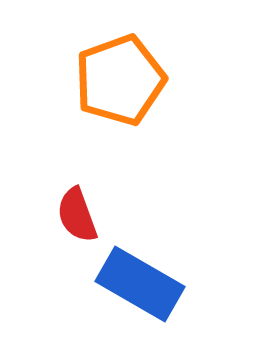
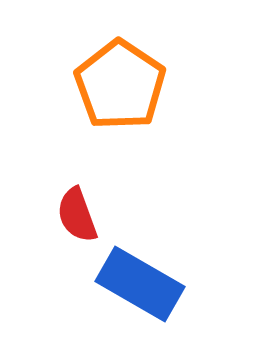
orange pentagon: moved 5 px down; rotated 18 degrees counterclockwise
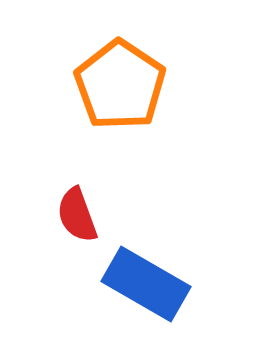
blue rectangle: moved 6 px right
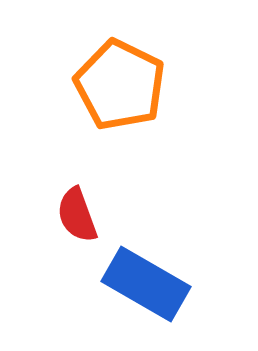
orange pentagon: rotated 8 degrees counterclockwise
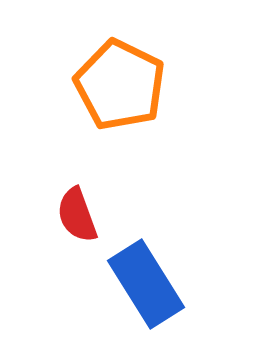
blue rectangle: rotated 28 degrees clockwise
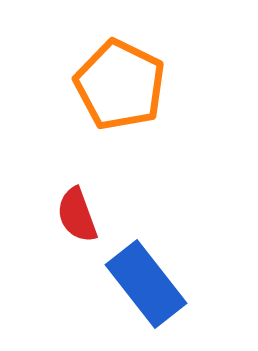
blue rectangle: rotated 6 degrees counterclockwise
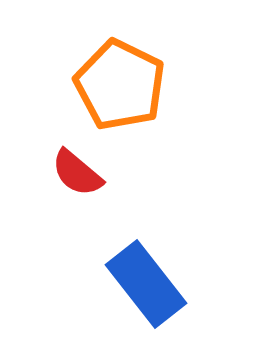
red semicircle: moved 42 px up; rotated 30 degrees counterclockwise
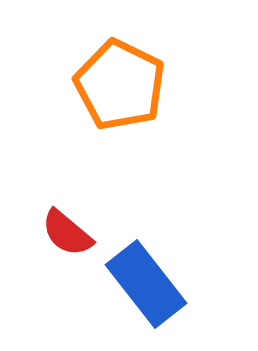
red semicircle: moved 10 px left, 60 px down
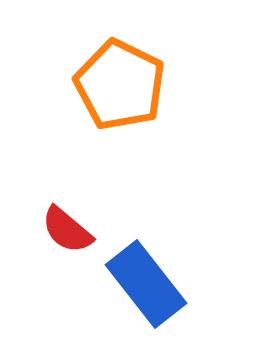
red semicircle: moved 3 px up
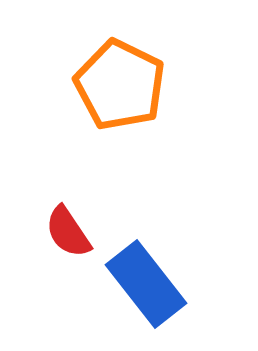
red semicircle: moved 1 px right, 2 px down; rotated 16 degrees clockwise
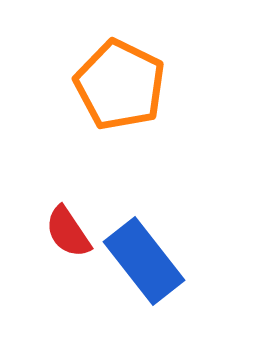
blue rectangle: moved 2 px left, 23 px up
